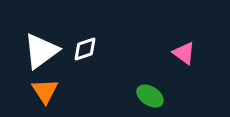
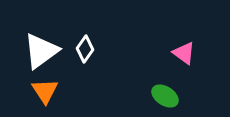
white diamond: rotated 36 degrees counterclockwise
green ellipse: moved 15 px right
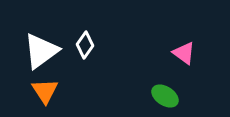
white diamond: moved 4 px up
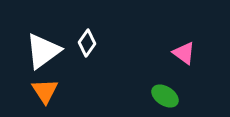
white diamond: moved 2 px right, 2 px up
white triangle: moved 2 px right
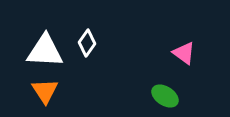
white triangle: moved 2 px right; rotated 39 degrees clockwise
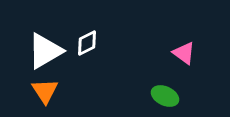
white diamond: rotated 28 degrees clockwise
white triangle: rotated 33 degrees counterclockwise
green ellipse: rotated 8 degrees counterclockwise
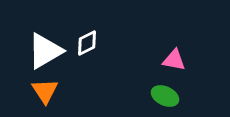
pink triangle: moved 10 px left, 7 px down; rotated 25 degrees counterclockwise
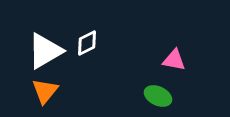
orange triangle: rotated 12 degrees clockwise
green ellipse: moved 7 px left
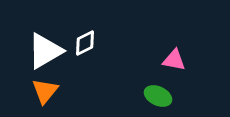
white diamond: moved 2 px left
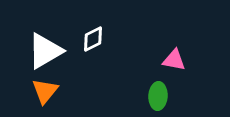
white diamond: moved 8 px right, 4 px up
green ellipse: rotated 68 degrees clockwise
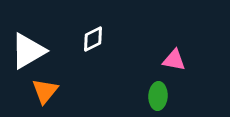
white triangle: moved 17 px left
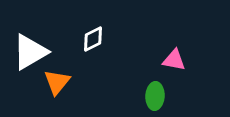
white triangle: moved 2 px right, 1 px down
orange triangle: moved 12 px right, 9 px up
green ellipse: moved 3 px left
